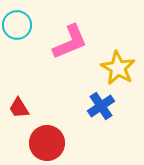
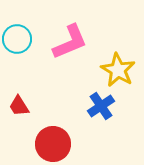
cyan circle: moved 14 px down
yellow star: moved 2 px down
red trapezoid: moved 2 px up
red circle: moved 6 px right, 1 px down
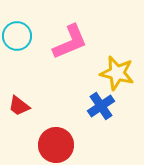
cyan circle: moved 3 px up
yellow star: moved 1 px left, 3 px down; rotated 16 degrees counterclockwise
red trapezoid: rotated 20 degrees counterclockwise
red circle: moved 3 px right, 1 px down
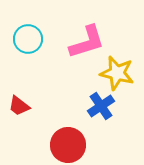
cyan circle: moved 11 px right, 3 px down
pink L-shape: moved 17 px right; rotated 6 degrees clockwise
red circle: moved 12 px right
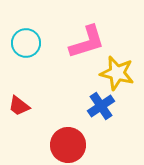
cyan circle: moved 2 px left, 4 px down
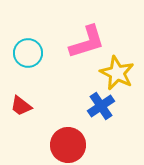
cyan circle: moved 2 px right, 10 px down
yellow star: rotated 12 degrees clockwise
red trapezoid: moved 2 px right
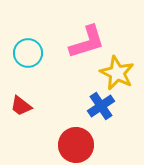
red circle: moved 8 px right
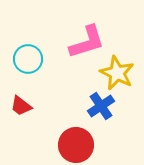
cyan circle: moved 6 px down
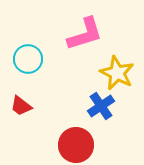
pink L-shape: moved 2 px left, 8 px up
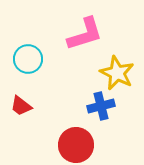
blue cross: rotated 20 degrees clockwise
